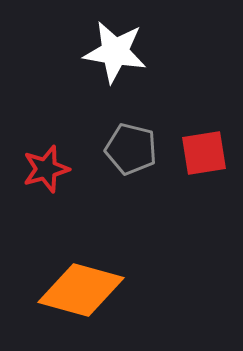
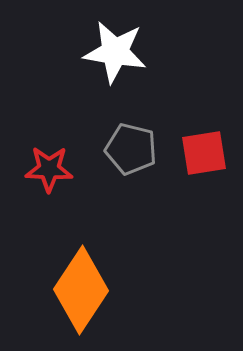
red star: moved 3 px right; rotated 18 degrees clockwise
orange diamond: rotated 72 degrees counterclockwise
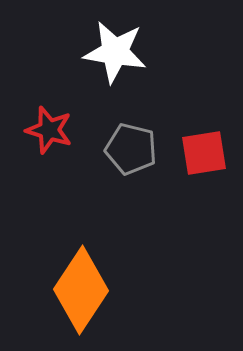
red star: moved 39 px up; rotated 15 degrees clockwise
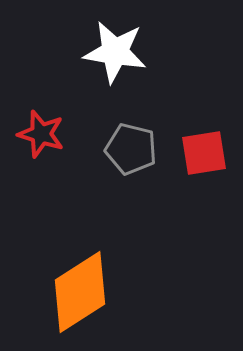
red star: moved 8 px left, 4 px down
orange diamond: moved 1 px left, 2 px down; rotated 24 degrees clockwise
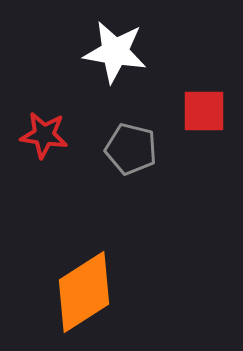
red star: moved 3 px right, 1 px down; rotated 9 degrees counterclockwise
red square: moved 42 px up; rotated 9 degrees clockwise
orange diamond: moved 4 px right
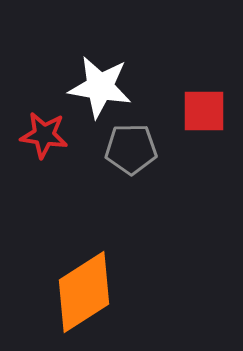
white star: moved 15 px left, 35 px down
gray pentagon: rotated 15 degrees counterclockwise
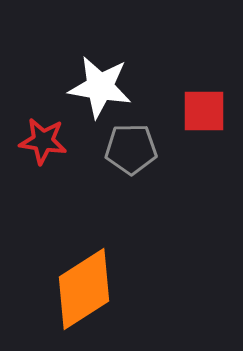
red star: moved 1 px left, 6 px down
orange diamond: moved 3 px up
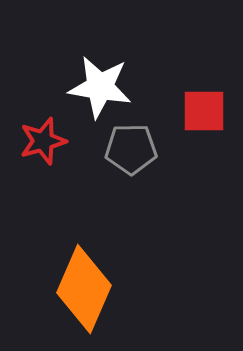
red star: rotated 24 degrees counterclockwise
orange diamond: rotated 34 degrees counterclockwise
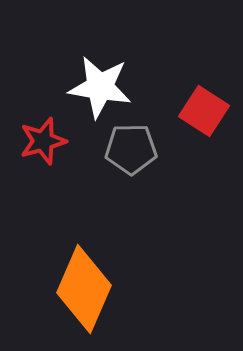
red square: rotated 33 degrees clockwise
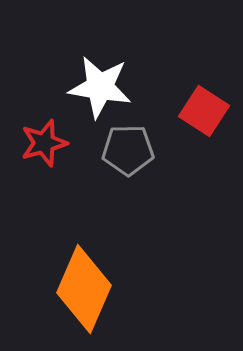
red star: moved 1 px right, 2 px down
gray pentagon: moved 3 px left, 1 px down
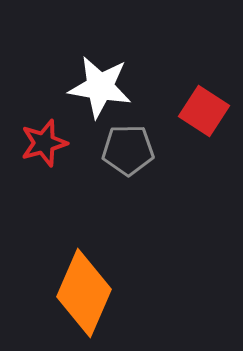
orange diamond: moved 4 px down
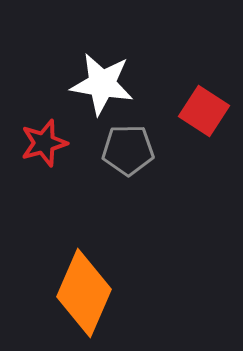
white star: moved 2 px right, 3 px up
